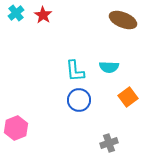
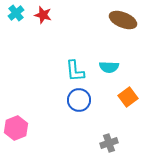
red star: rotated 18 degrees counterclockwise
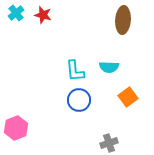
brown ellipse: rotated 72 degrees clockwise
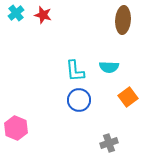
pink hexagon: rotated 15 degrees counterclockwise
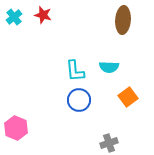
cyan cross: moved 2 px left, 4 px down
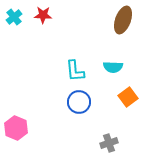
red star: rotated 12 degrees counterclockwise
brown ellipse: rotated 16 degrees clockwise
cyan semicircle: moved 4 px right
blue circle: moved 2 px down
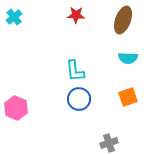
red star: moved 33 px right
cyan semicircle: moved 15 px right, 9 px up
orange square: rotated 18 degrees clockwise
blue circle: moved 3 px up
pink hexagon: moved 20 px up
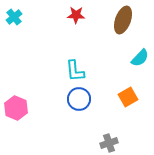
cyan semicircle: moved 12 px right; rotated 48 degrees counterclockwise
orange square: rotated 12 degrees counterclockwise
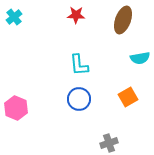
cyan semicircle: rotated 36 degrees clockwise
cyan L-shape: moved 4 px right, 6 px up
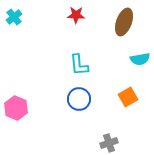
brown ellipse: moved 1 px right, 2 px down
cyan semicircle: moved 1 px down
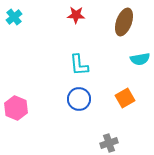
orange square: moved 3 px left, 1 px down
